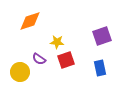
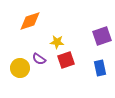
yellow circle: moved 4 px up
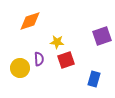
purple semicircle: rotated 128 degrees counterclockwise
blue rectangle: moved 6 px left, 11 px down; rotated 28 degrees clockwise
